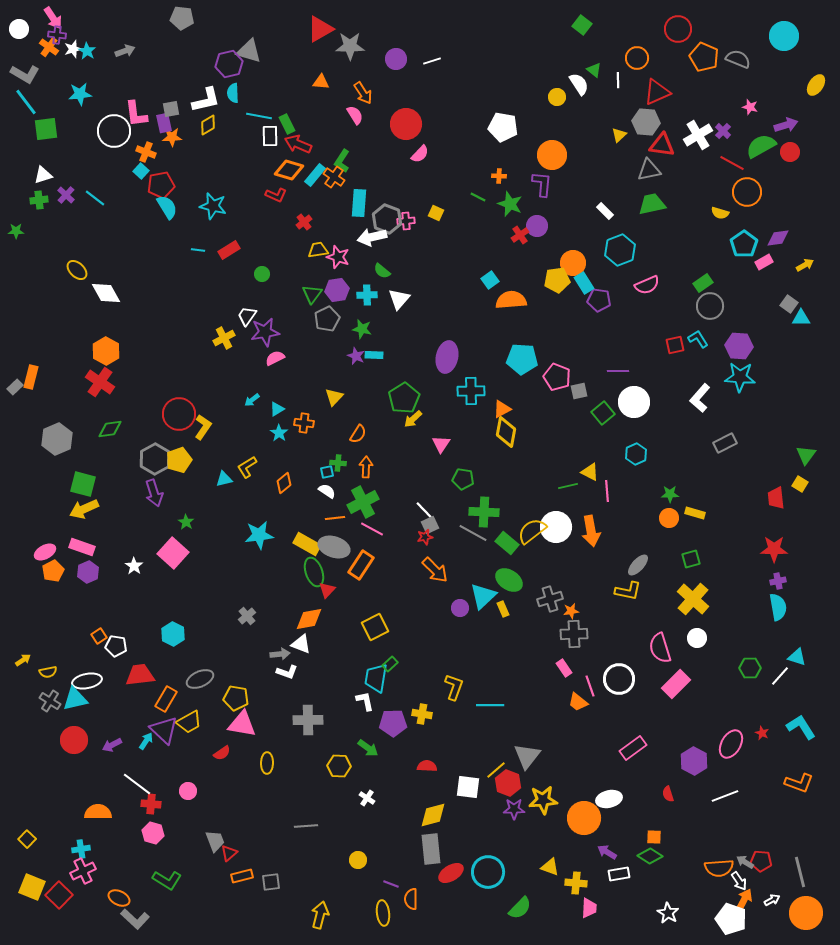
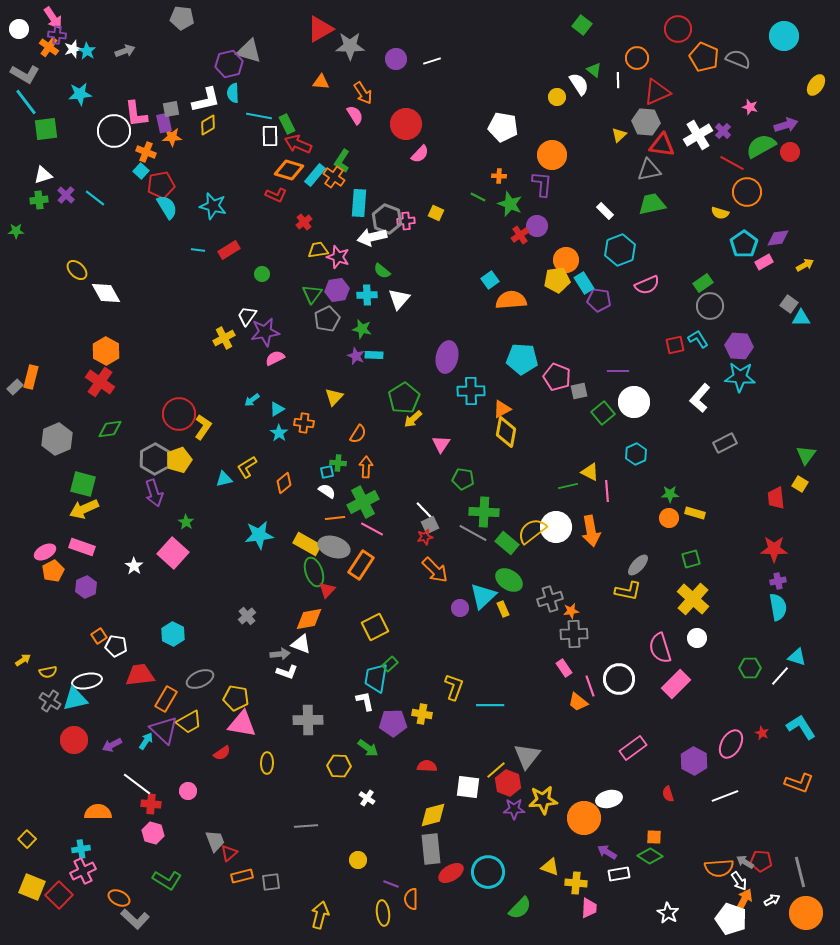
orange circle at (573, 263): moved 7 px left, 3 px up
purple hexagon at (88, 572): moved 2 px left, 15 px down
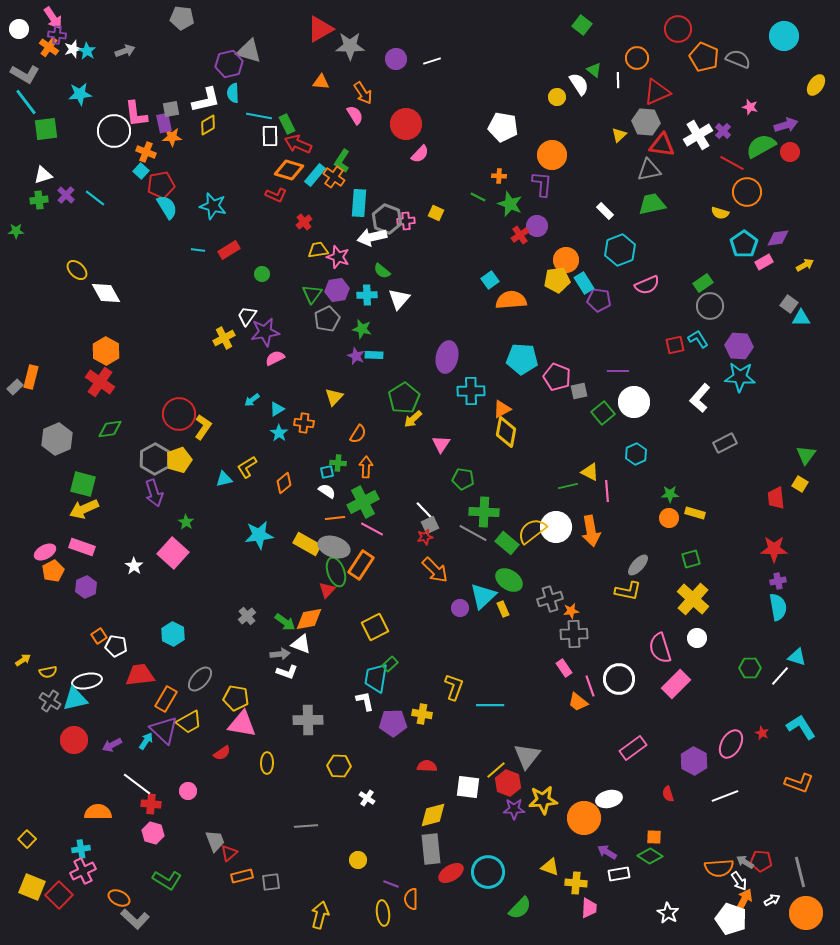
green ellipse at (314, 572): moved 22 px right
gray ellipse at (200, 679): rotated 24 degrees counterclockwise
green arrow at (368, 748): moved 83 px left, 126 px up
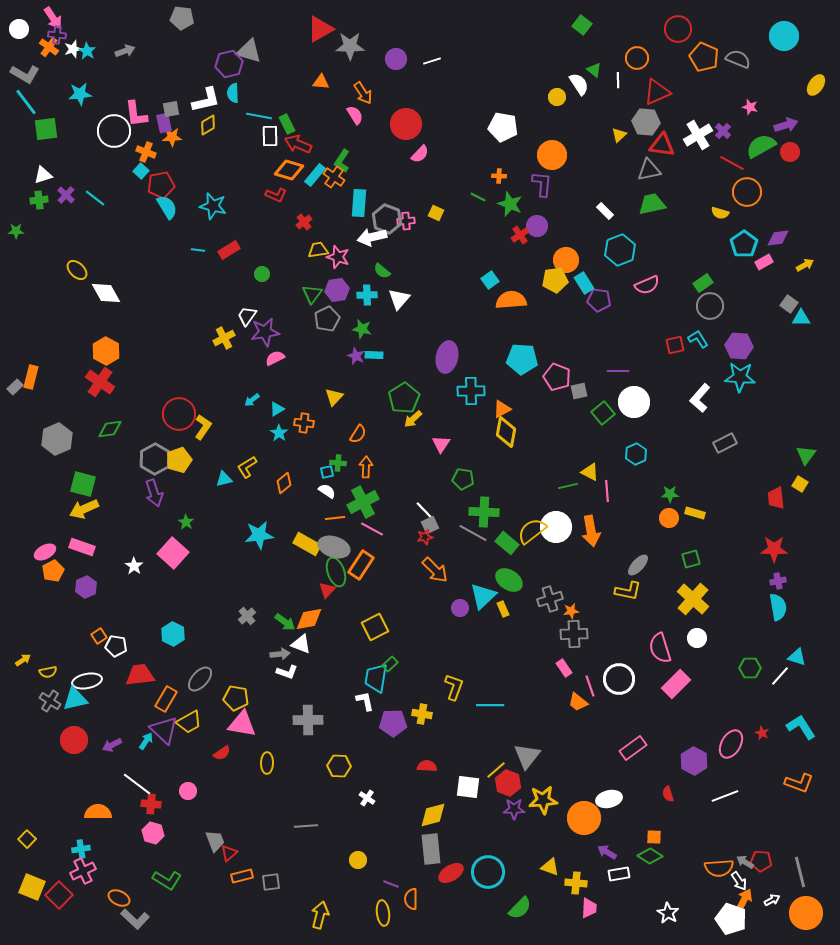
yellow pentagon at (557, 280): moved 2 px left
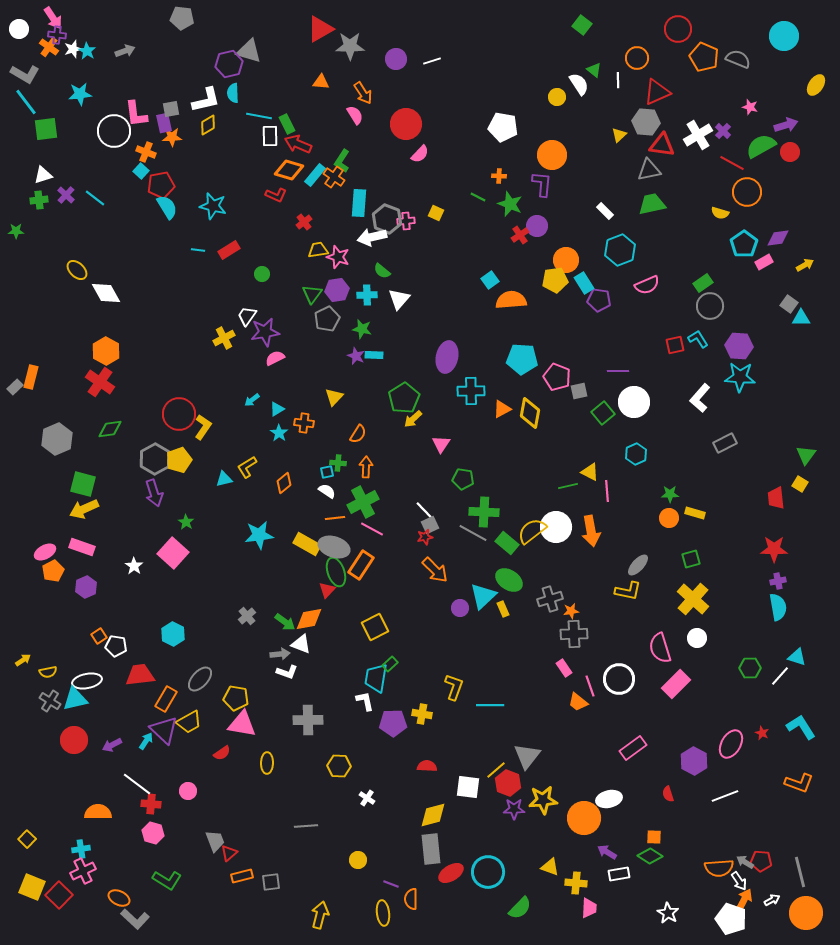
yellow diamond at (506, 432): moved 24 px right, 19 px up
